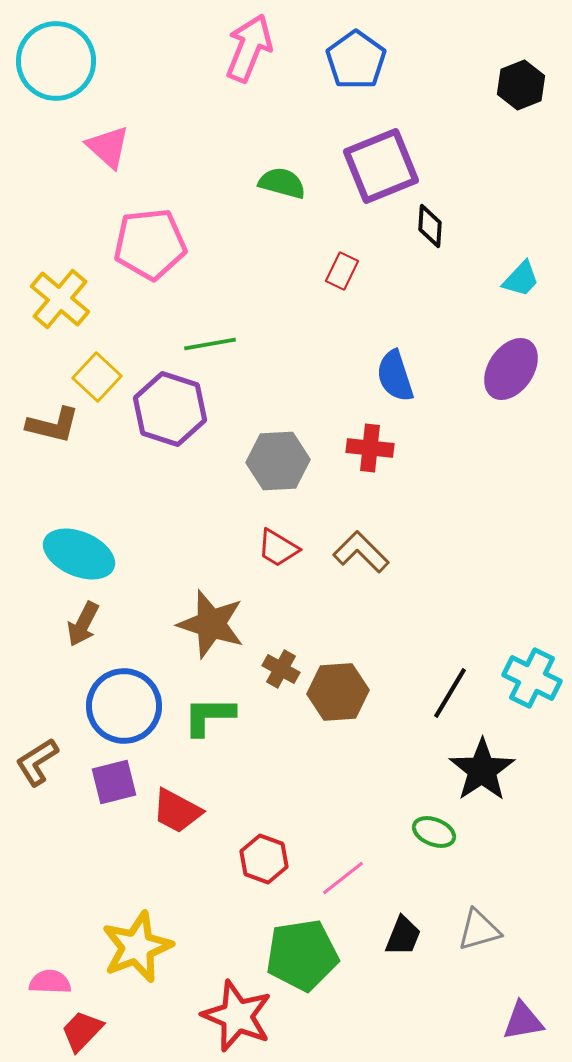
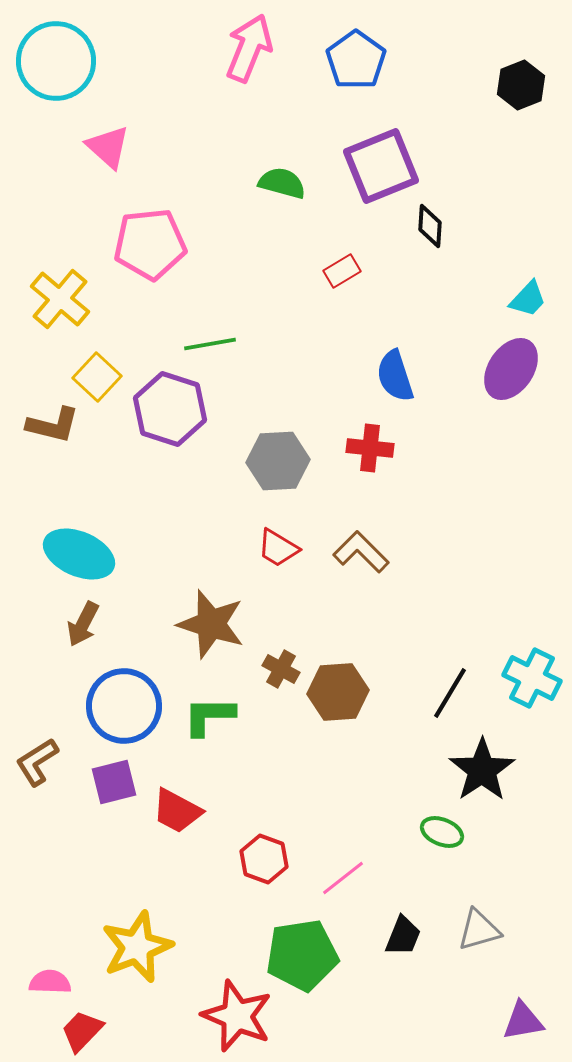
red rectangle at (342, 271): rotated 33 degrees clockwise
cyan trapezoid at (521, 279): moved 7 px right, 20 px down
green ellipse at (434, 832): moved 8 px right
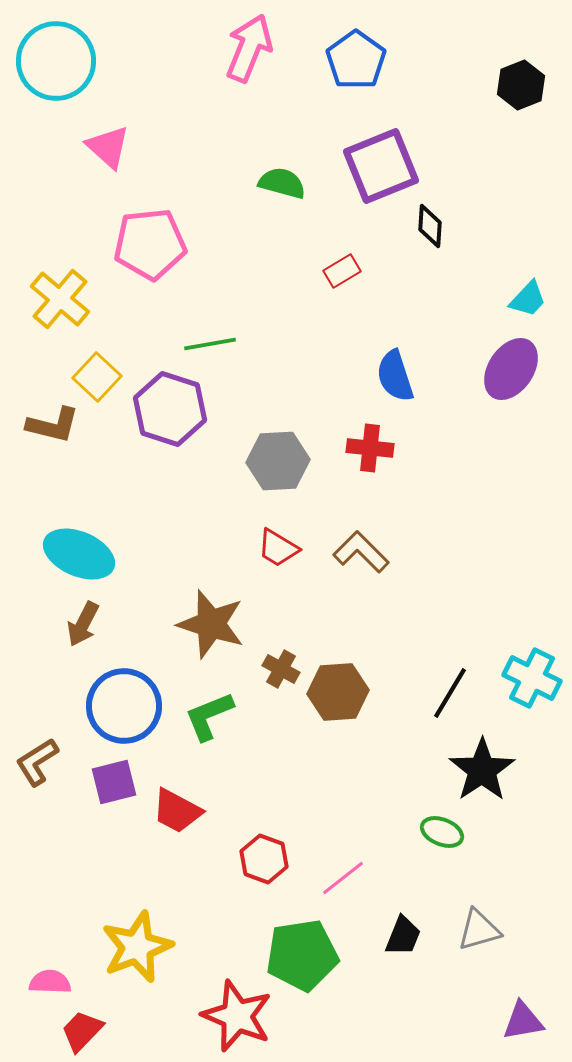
green L-shape at (209, 716): rotated 22 degrees counterclockwise
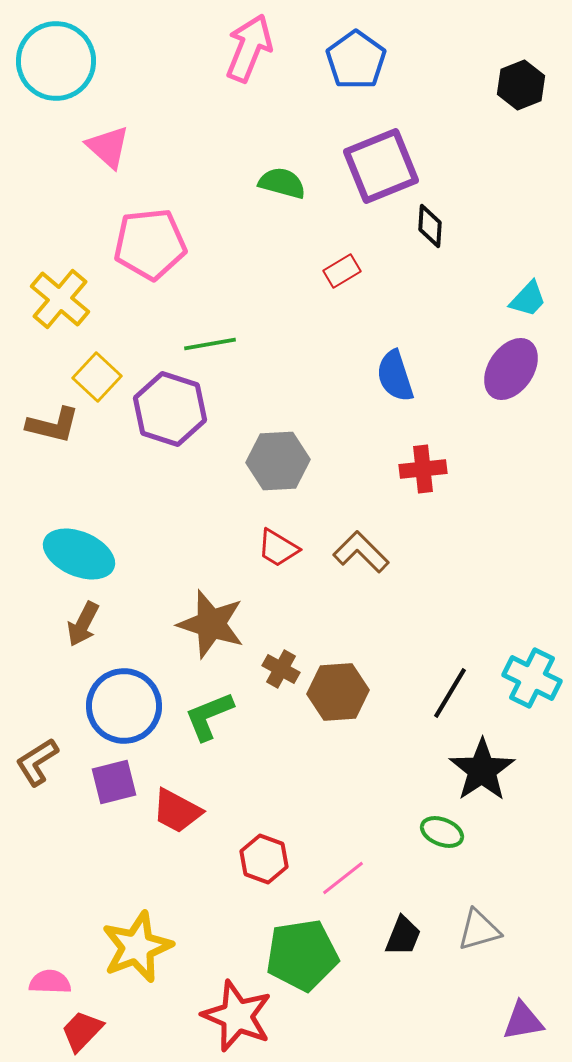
red cross at (370, 448): moved 53 px right, 21 px down; rotated 12 degrees counterclockwise
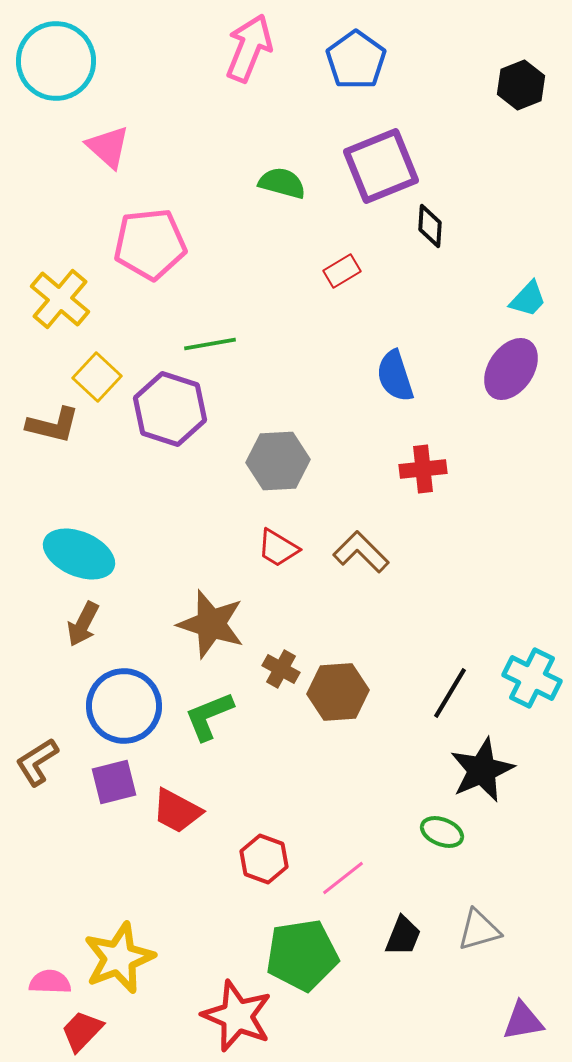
black star at (482, 770): rotated 10 degrees clockwise
yellow star at (137, 947): moved 18 px left, 11 px down
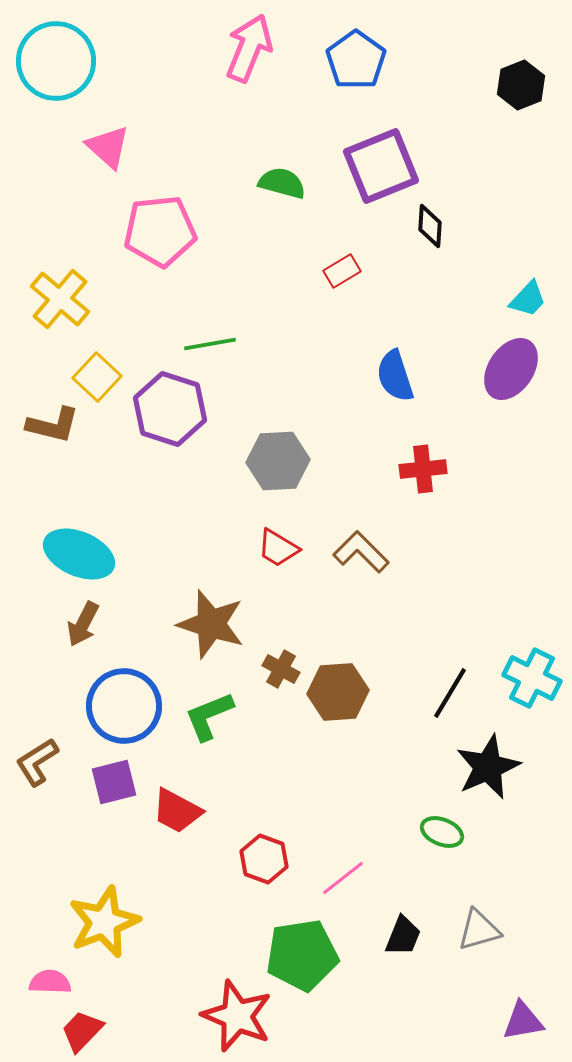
pink pentagon at (150, 244): moved 10 px right, 13 px up
black star at (482, 770): moved 6 px right, 3 px up
yellow star at (119, 958): moved 15 px left, 36 px up
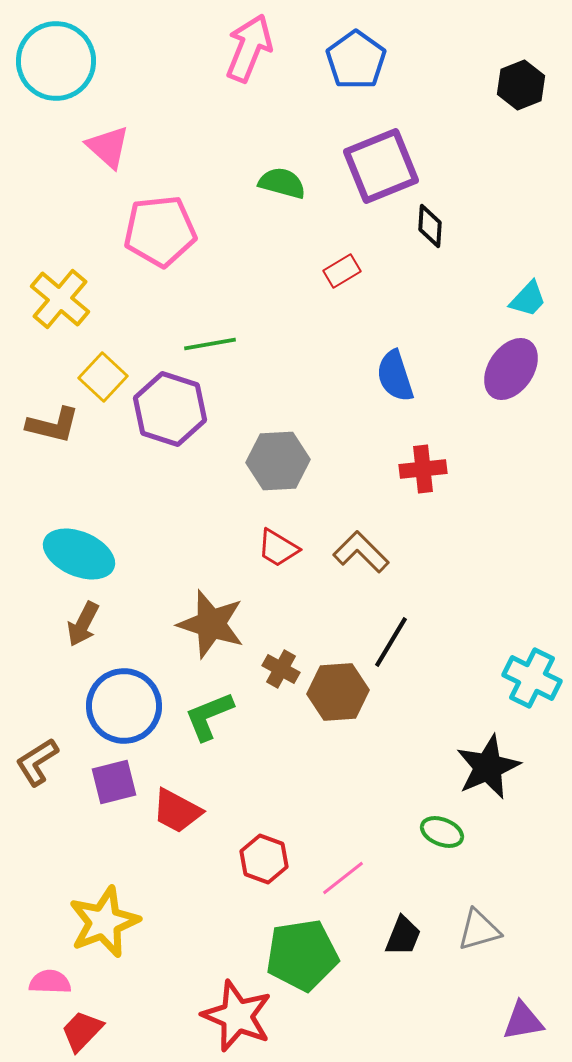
yellow square at (97, 377): moved 6 px right
black line at (450, 693): moved 59 px left, 51 px up
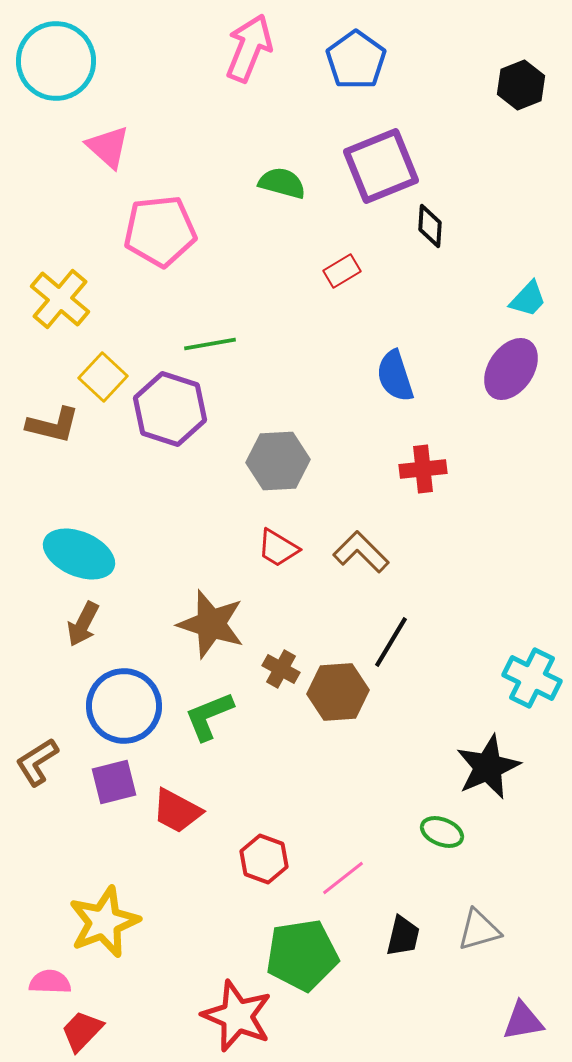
black trapezoid at (403, 936): rotated 9 degrees counterclockwise
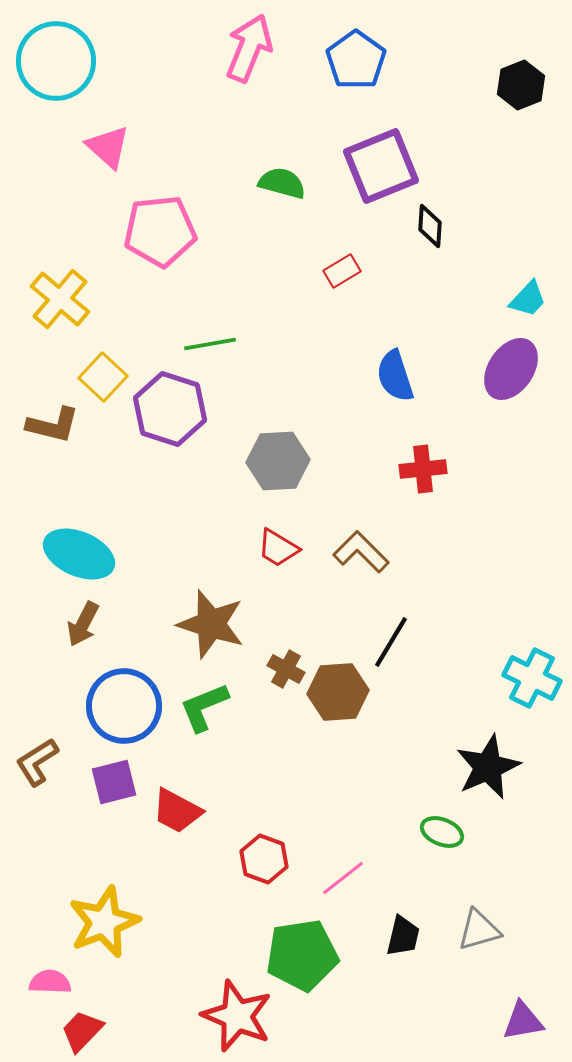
brown cross at (281, 669): moved 5 px right
green L-shape at (209, 716): moved 5 px left, 9 px up
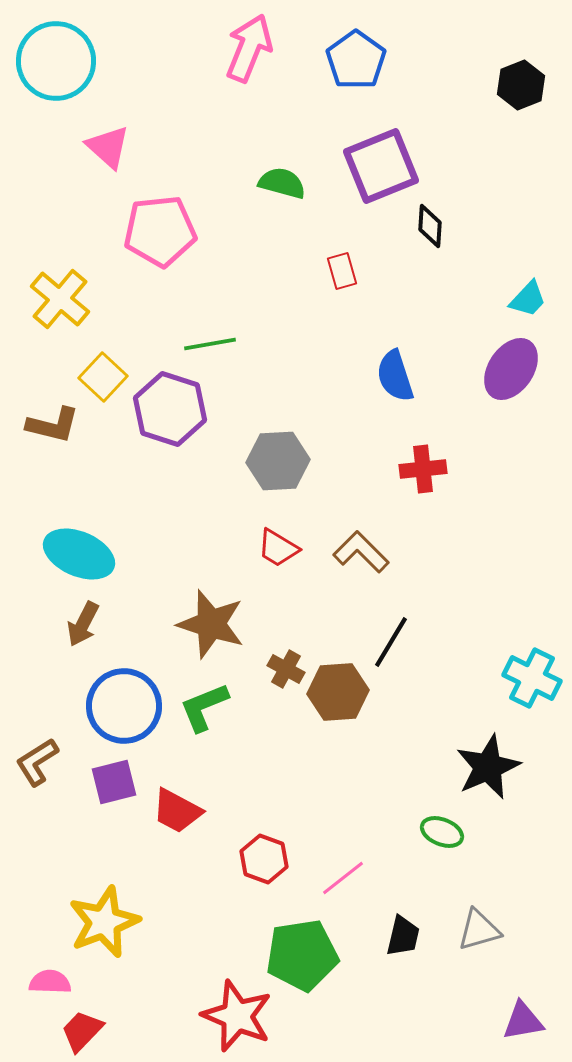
red rectangle at (342, 271): rotated 75 degrees counterclockwise
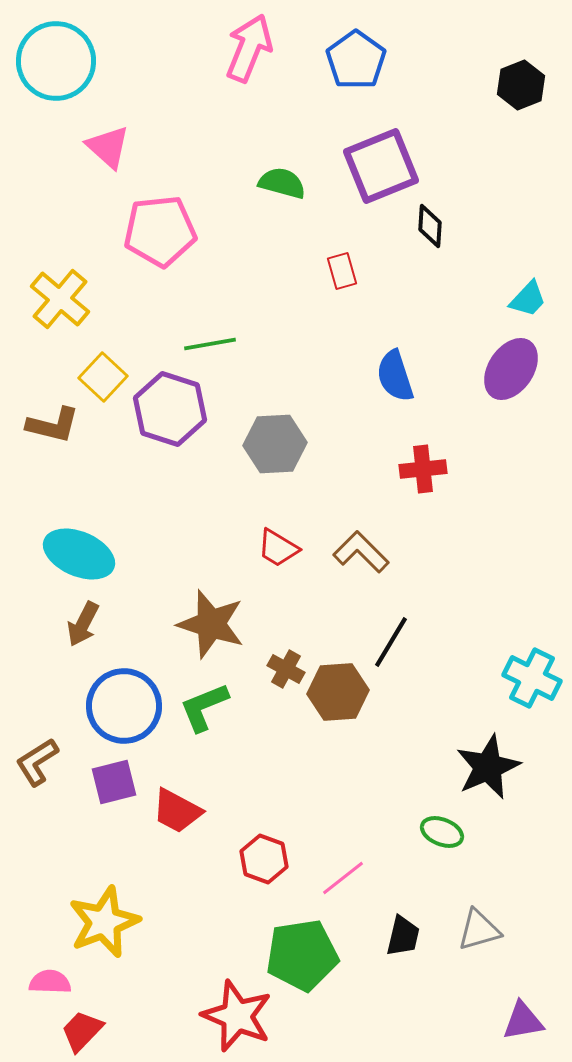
gray hexagon at (278, 461): moved 3 px left, 17 px up
